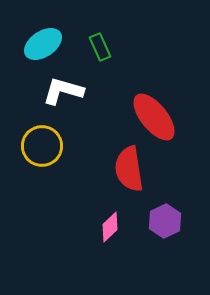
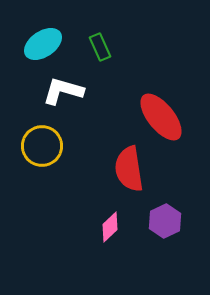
red ellipse: moved 7 px right
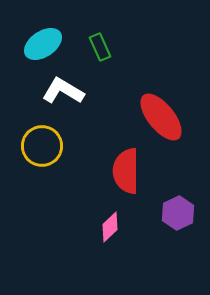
white L-shape: rotated 15 degrees clockwise
red semicircle: moved 3 px left, 2 px down; rotated 9 degrees clockwise
purple hexagon: moved 13 px right, 8 px up
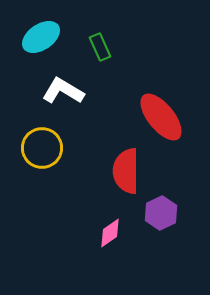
cyan ellipse: moved 2 px left, 7 px up
yellow circle: moved 2 px down
purple hexagon: moved 17 px left
pink diamond: moved 6 px down; rotated 8 degrees clockwise
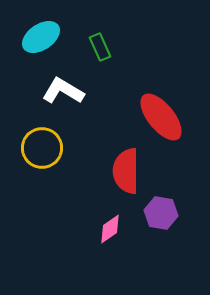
purple hexagon: rotated 24 degrees counterclockwise
pink diamond: moved 4 px up
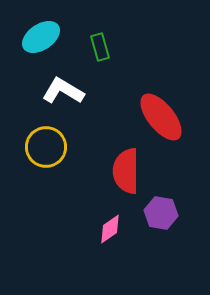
green rectangle: rotated 8 degrees clockwise
yellow circle: moved 4 px right, 1 px up
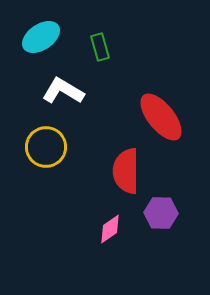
purple hexagon: rotated 8 degrees counterclockwise
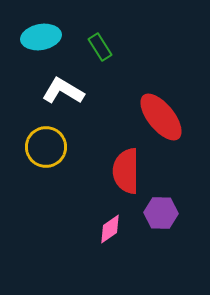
cyan ellipse: rotated 24 degrees clockwise
green rectangle: rotated 16 degrees counterclockwise
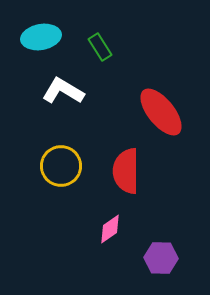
red ellipse: moved 5 px up
yellow circle: moved 15 px right, 19 px down
purple hexagon: moved 45 px down
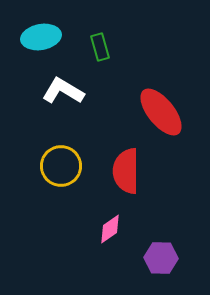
green rectangle: rotated 16 degrees clockwise
